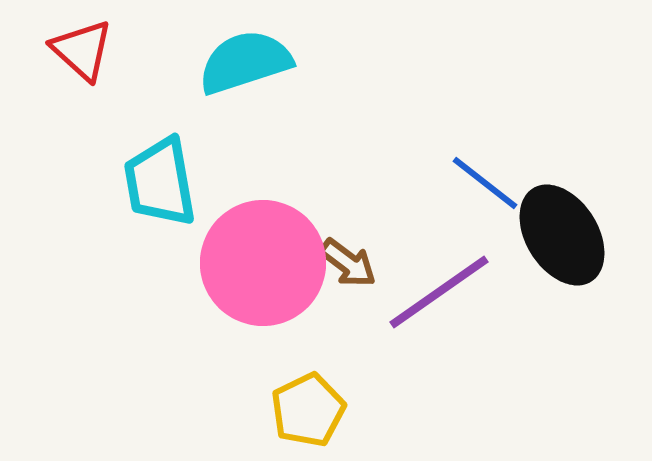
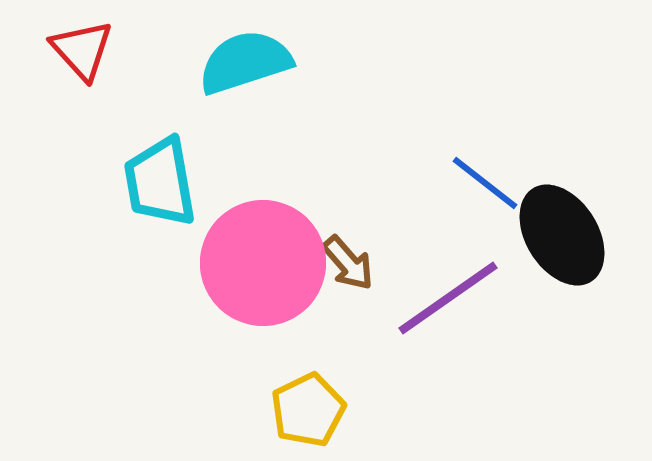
red triangle: rotated 6 degrees clockwise
brown arrow: rotated 12 degrees clockwise
purple line: moved 9 px right, 6 px down
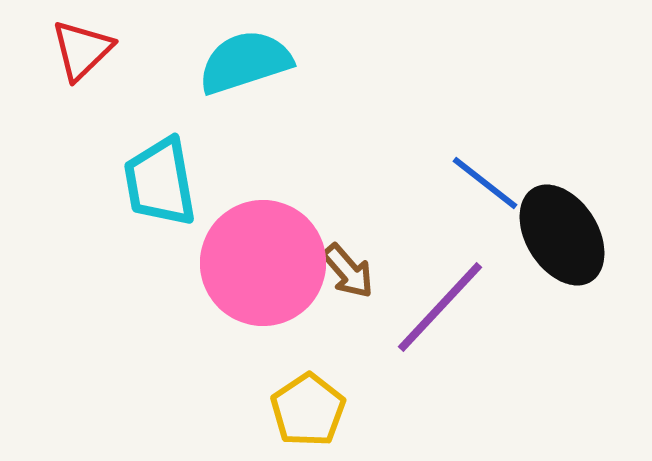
red triangle: rotated 28 degrees clockwise
brown arrow: moved 8 px down
purple line: moved 8 px left, 9 px down; rotated 12 degrees counterclockwise
yellow pentagon: rotated 8 degrees counterclockwise
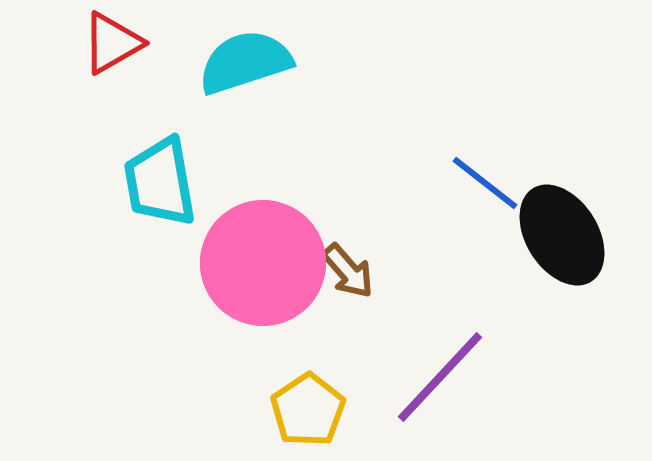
red triangle: moved 30 px right, 7 px up; rotated 14 degrees clockwise
purple line: moved 70 px down
